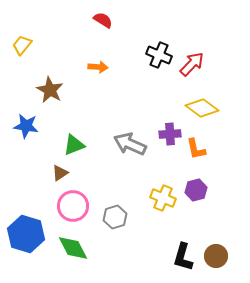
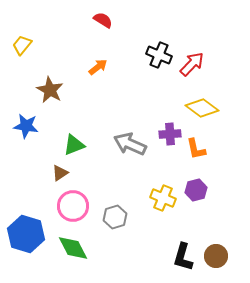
orange arrow: rotated 42 degrees counterclockwise
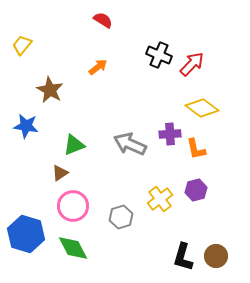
yellow cross: moved 3 px left, 1 px down; rotated 30 degrees clockwise
gray hexagon: moved 6 px right
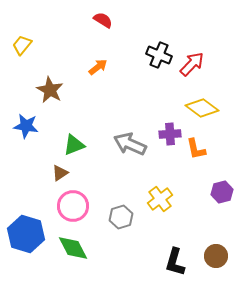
purple hexagon: moved 26 px right, 2 px down
black L-shape: moved 8 px left, 5 px down
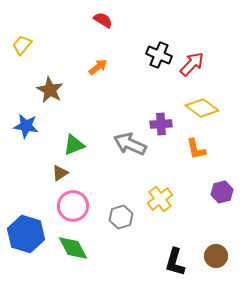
purple cross: moved 9 px left, 10 px up
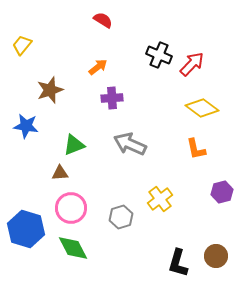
brown star: rotated 24 degrees clockwise
purple cross: moved 49 px left, 26 px up
brown triangle: rotated 30 degrees clockwise
pink circle: moved 2 px left, 2 px down
blue hexagon: moved 5 px up
black L-shape: moved 3 px right, 1 px down
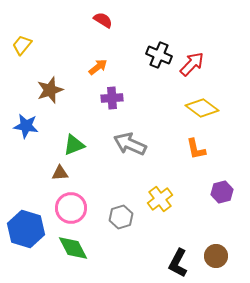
black L-shape: rotated 12 degrees clockwise
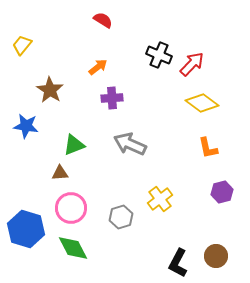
brown star: rotated 20 degrees counterclockwise
yellow diamond: moved 5 px up
orange L-shape: moved 12 px right, 1 px up
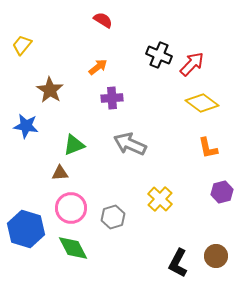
yellow cross: rotated 10 degrees counterclockwise
gray hexagon: moved 8 px left
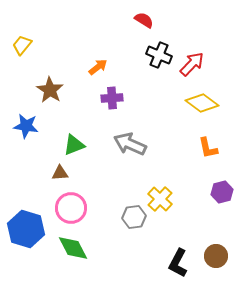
red semicircle: moved 41 px right
gray hexagon: moved 21 px right; rotated 10 degrees clockwise
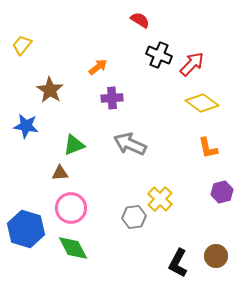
red semicircle: moved 4 px left
